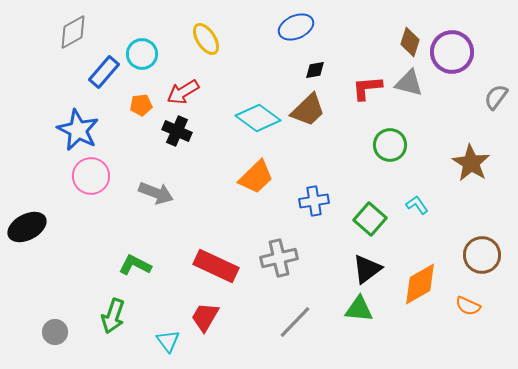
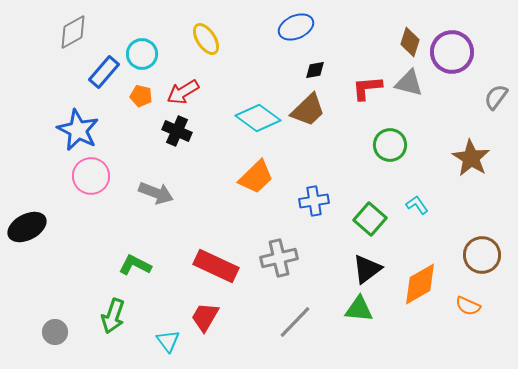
orange pentagon: moved 9 px up; rotated 20 degrees clockwise
brown star: moved 5 px up
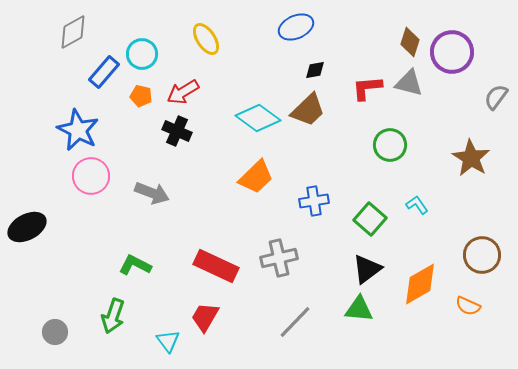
gray arrow: moved 4 px left
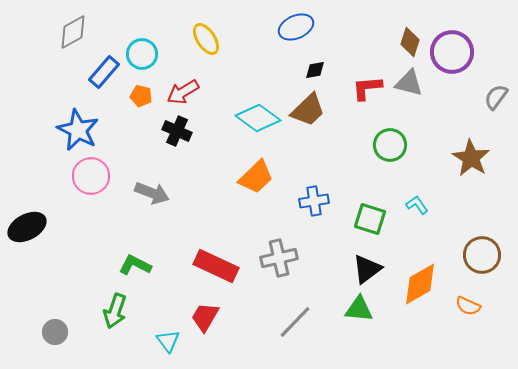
green square: rotated 24 degrees counterclockwise
green arrow: moved 2 px right, 5 px up
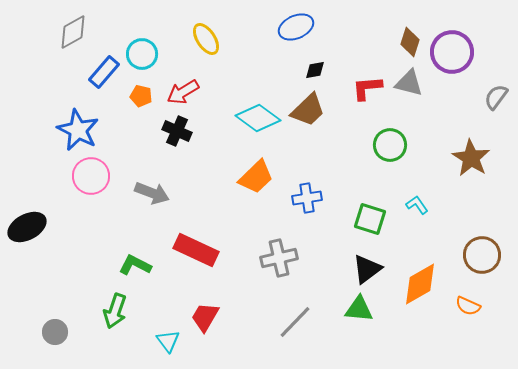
blue cross: moved 7 px left, 3 px up
red rectangle: moved 20 px left, 16 px up
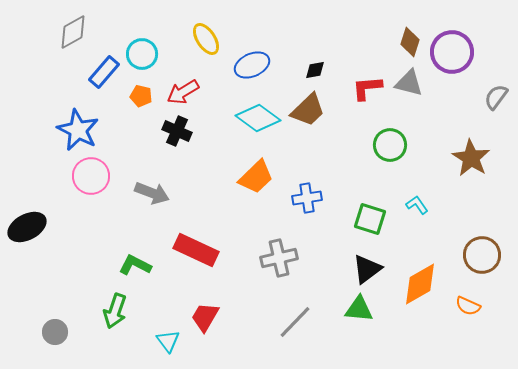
blue ellipse: moved 44 px left, 38 px down
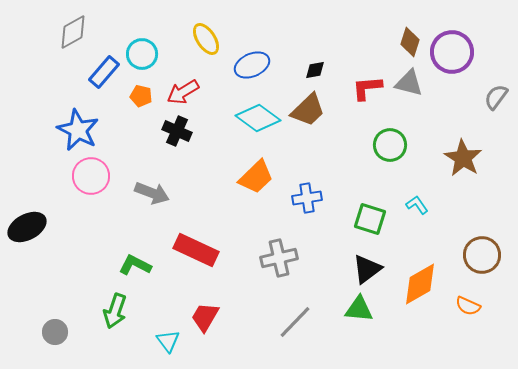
brown star: moved 8 px left
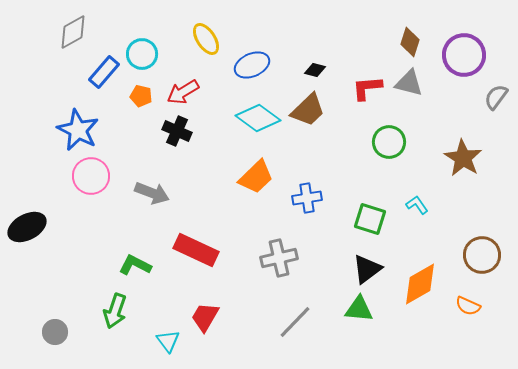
purple circle: moved 12 px right, 3 px down
black diamond: rotated 25 degrees clockwise
green circle: moved 1 px left, 3 px up
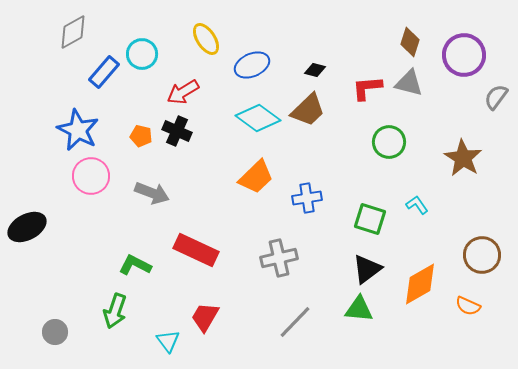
orange pentagon: moved 40 px down
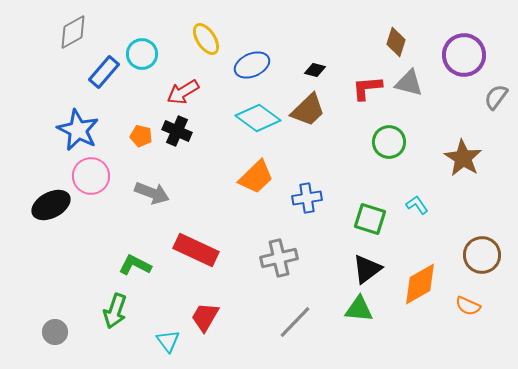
brown diamond: moved 14 px left
black ellipse: moved 24 px right, 22 px up
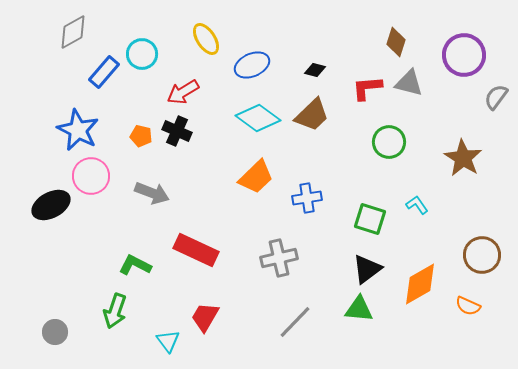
brown trapezoid: moved 4 px right, 5 px down
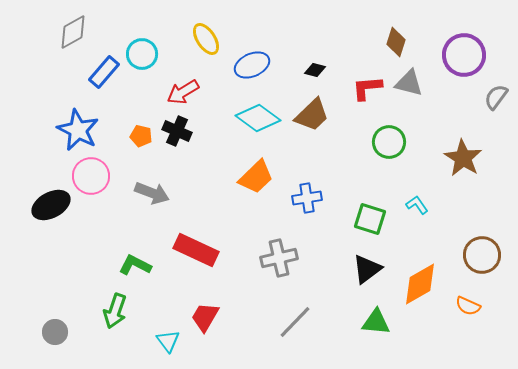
green triangle: moved 17 px right, 13 px down
